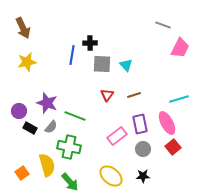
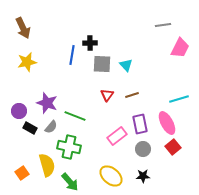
gray line: rotated 28 degrees counterclockwise
brown line: moved 2 px left
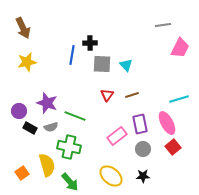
gray semicircle: rotated 32 degrees clockwise
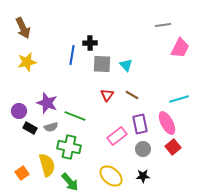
brown line: rotated 48 degrees clockwise
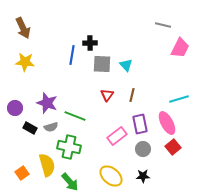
gray line: rotated 21 degrees clockwise
yellow star: moved 2 px left; rotated 18 degrees clockwise
brown line: rotated 72 degrees clockwise
purple circle: moved 4 px left, 3 px up
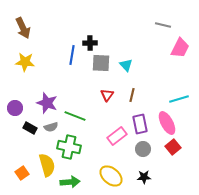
gray square: moved 1 px left, 1 px up
black star: moved 1 px right, 1 px down
green arrow: rotated 54 degrees counterclockwise
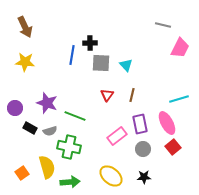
brown arrow: moved 2 px right, 1 px up
gray semicircle: moved 1 px left, 4 px down
yellow semicircle: moved 2 px down
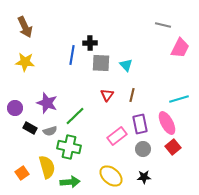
green line: rotated 65 degrees counterclockwise
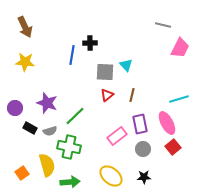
gray square: moved 4 px right, 9 px down
red triangle: rotated 16 degrees clockwise
yellow semicircle: moved 2 px up
